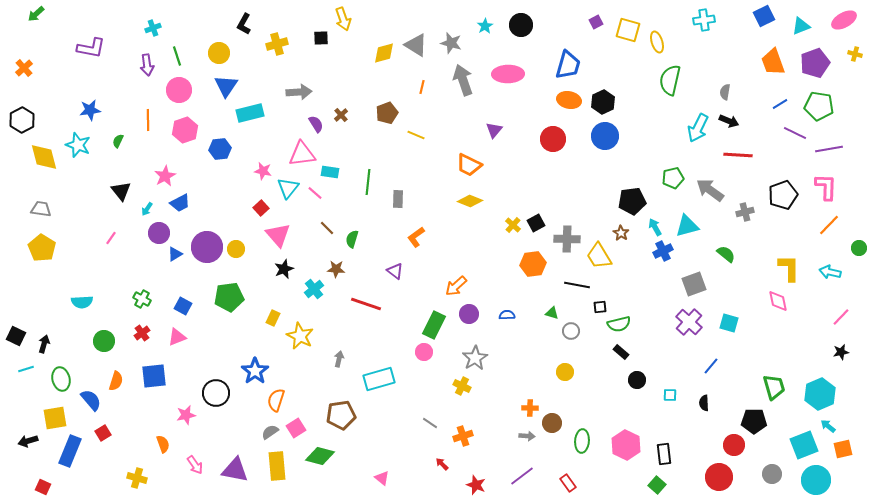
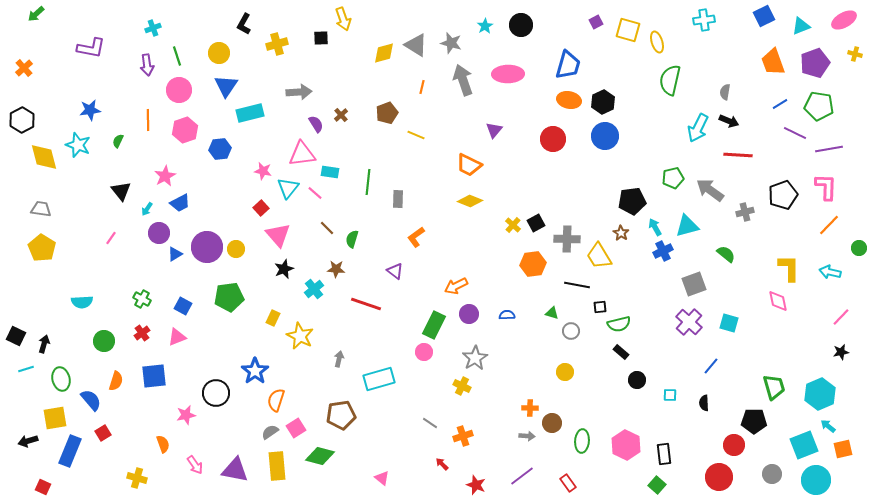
orange arrow at (456, 286): rotated 15 degrees clockwise
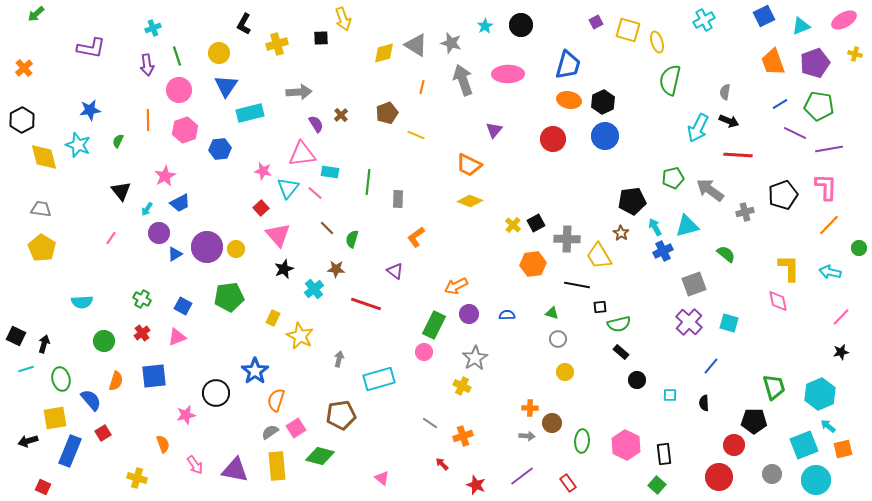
cyan cross at (704, 20): rotated 20 degrees counterclockwise
gray circle at (571, 331): moved 13 px left, 8 px down
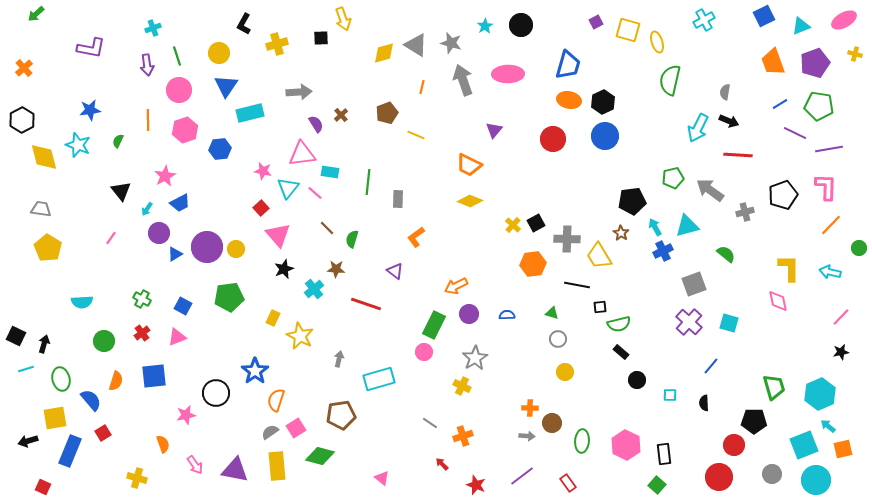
orange line at (829, 225): moved 2 px right
yellow pentagon at (42, 248): moved 6 px right
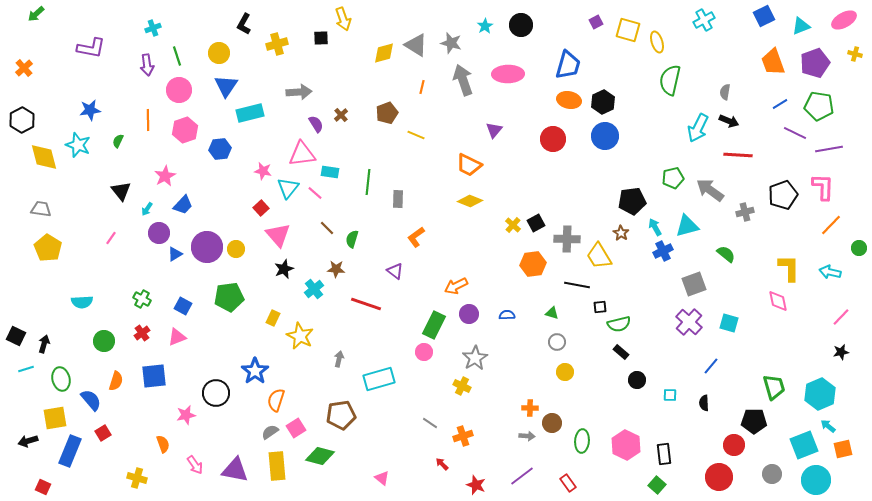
pink L-shape at (826, 187): moved 3 px left
blue trapezoid at (180, 203): moved 3 px right, 2 px down; rotated 20 degrees counterclockwise
gray circle at (558, 339): moved 1 px left, 3 px down
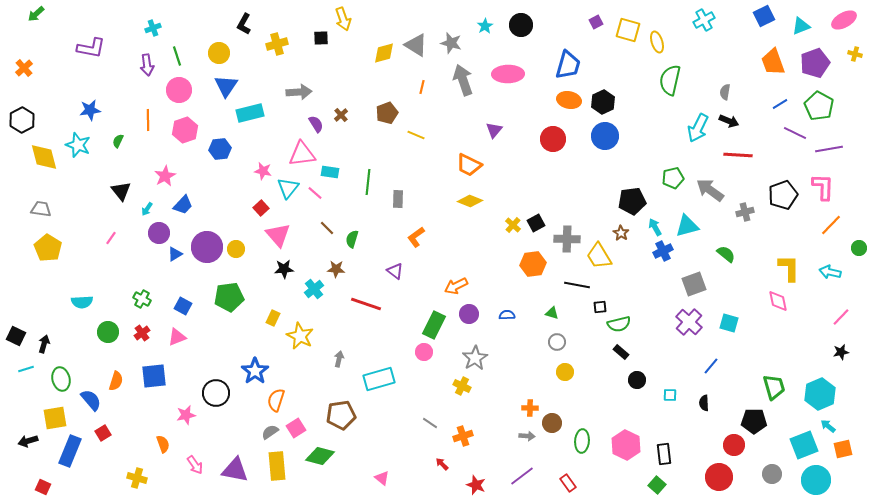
green pentagon at (819, 106): rotated 20 degrees clockwise
black star at (284, 269): rotated 18 degrees clockwise
green circle at (104, 341): moved 4 px right, 9 px up
